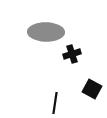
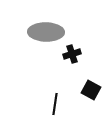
black square: moved 1 px left, 1 px down
black line: moved 1 px down
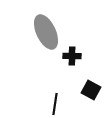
gray ellipse: rotated 64 degrees clockwise
black cross: moved 2 px down; rotated 18 degrees clockwise
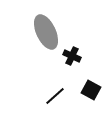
black cross: rotated 24 degrees clockwise
black line: moved 8 px up; rotated 40 degrees clockwise
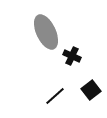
black square: rotated 24 degrees clockwise
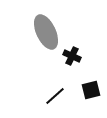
black square: rotated 24 degrees clockwise
